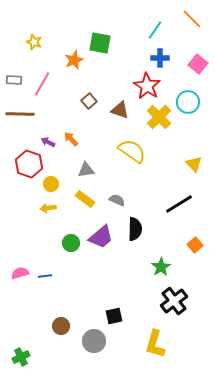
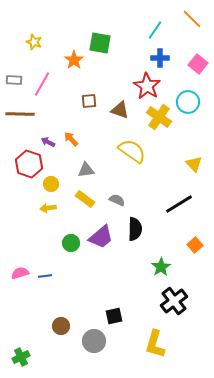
orange star: rotated 12 degrees counterclockwise
brown square: rotated 35 degrees clockwise
yellow cross: rotated 10 degrees counterclockwise
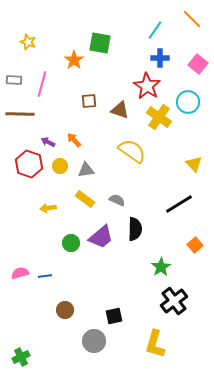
yellow star: moved 6 px left
pink line: rotated 15 degrees counterclockwise
orange arrow: moved 3 px right, 1 px down
yellow circle: moved 9 px right, 18 px up
brown circle: moved 4 px right, 16 px up
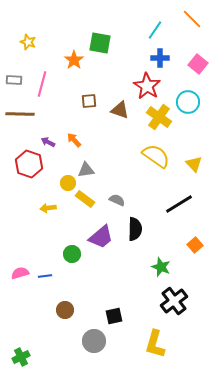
yellow semicircle: moved 24 px right, 5 px down
yellow circle: moved 8 px right, 17 px down
green circle: moved 1 px right, 11 px down
green star: rotated 18 degrees counterclockwise
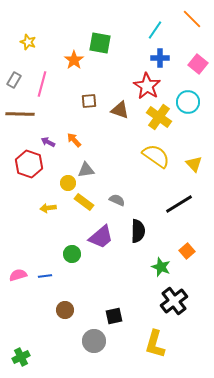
gray rectangle: rotated 63 degrees counterclockwise
yellow rectangle: moved 1 px left, 3 px down
black semicircle: moved 3 px right, 2 px down
orange square: moved 8 px left, 6 px down
pink semicircle: moved 2 px left, 2 px down
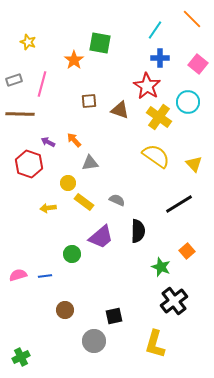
gray rectangle: rotated 42 degrees clockwise
gray triangle: moved 4 px right, 7 px up
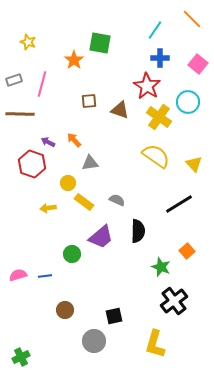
red hexagon: moved 3 px right
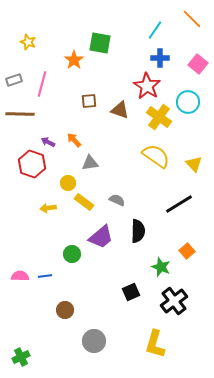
pink semicircle: moved 2 px right, 1 px down; rotated 18 degrees clockwise
black square: moved 17 px right, 24 px up; rotated 12 degrees counterclockwise
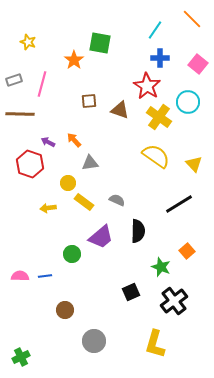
red hexagon: moved 2 px left
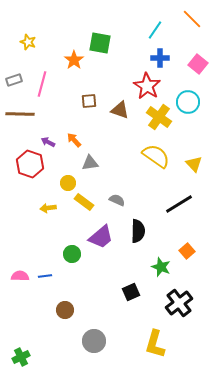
black cross: moved 5 px right, 2 px down
